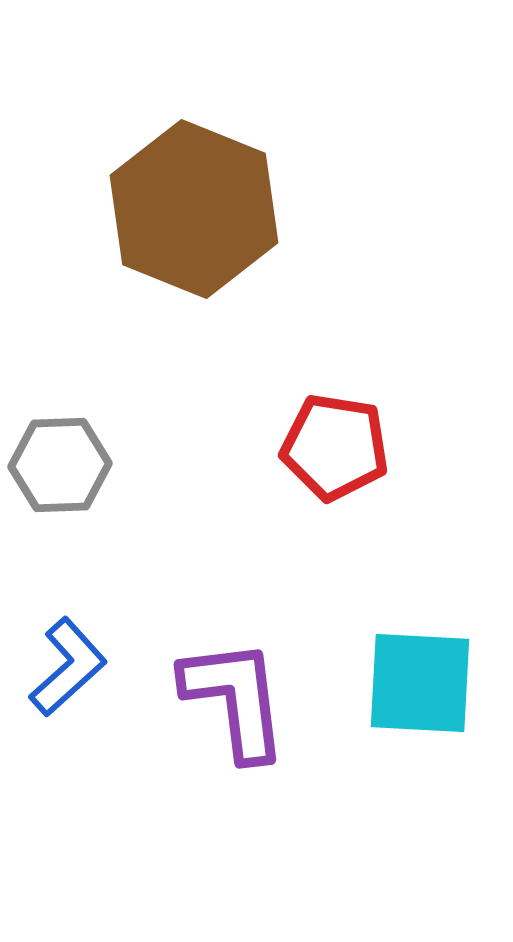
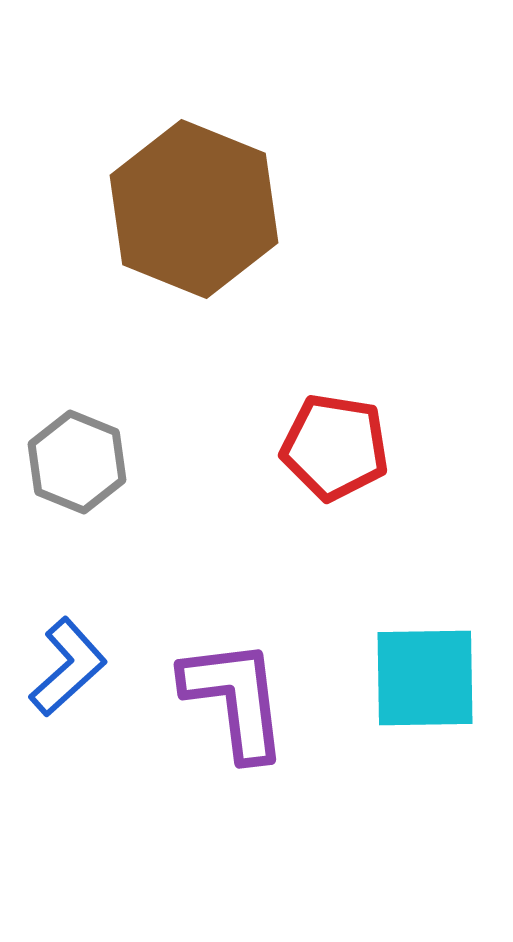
gray hexagon: moved 17 px right, 3 px up; rotated 24 degrees clockwise
cyan square: moved 5 px right, 5 px up; rotated 4 degrees counterclockwise
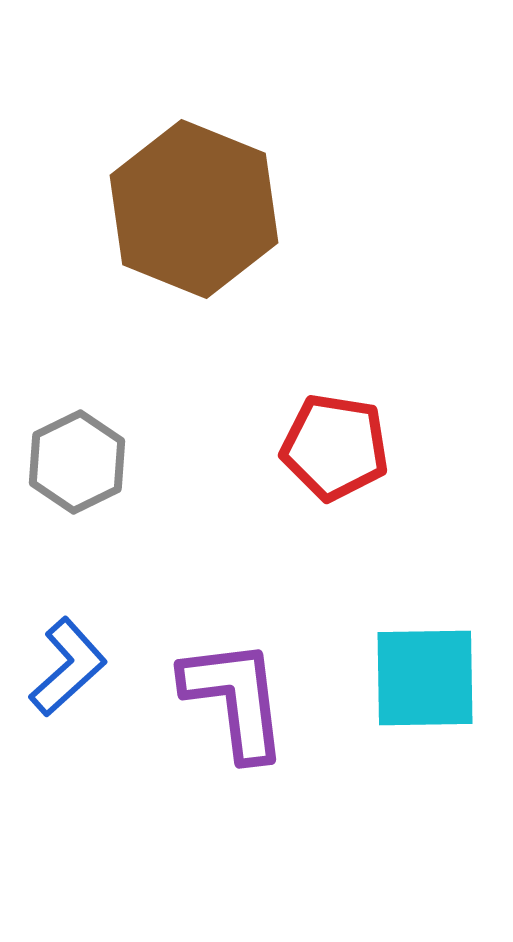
gray hexagon: rotated 12 degrees clockwise
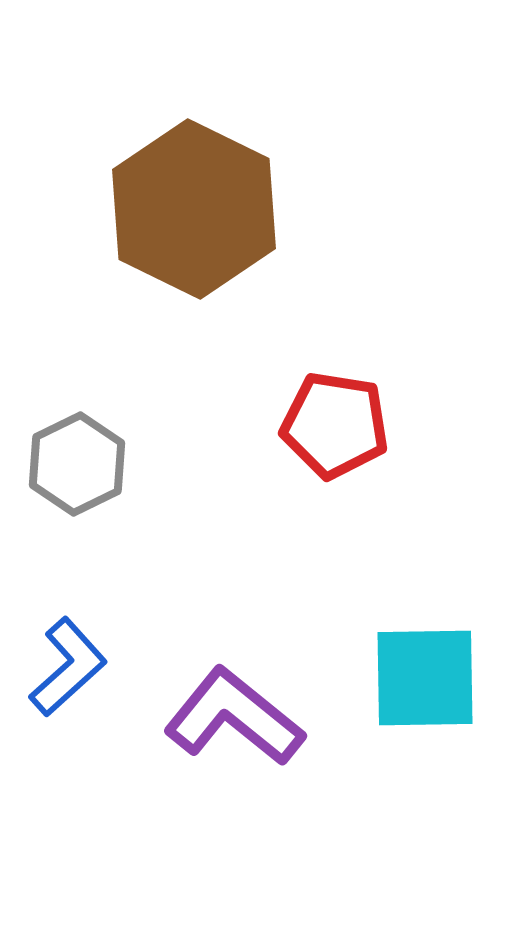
brown hexagon: rotated 4 degrees clockwise
red pentagon: moved 22 px up
gray hexagon: moved 2 px down
purple L-shape: moved 1 px left, 18 px down; rotated 44 degrees counterclockwise
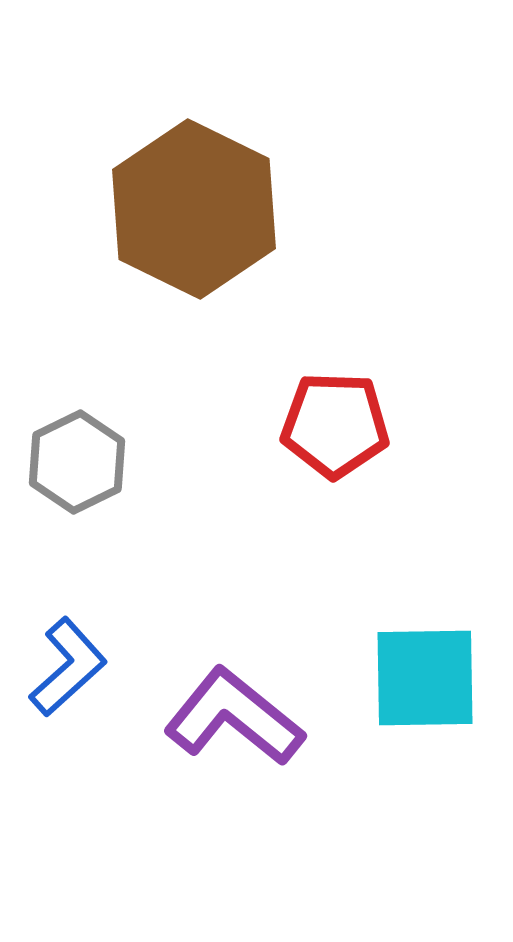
red pentagon: rotated 7 degrees counterclockwise
gray hexagon: moved 2 px up
